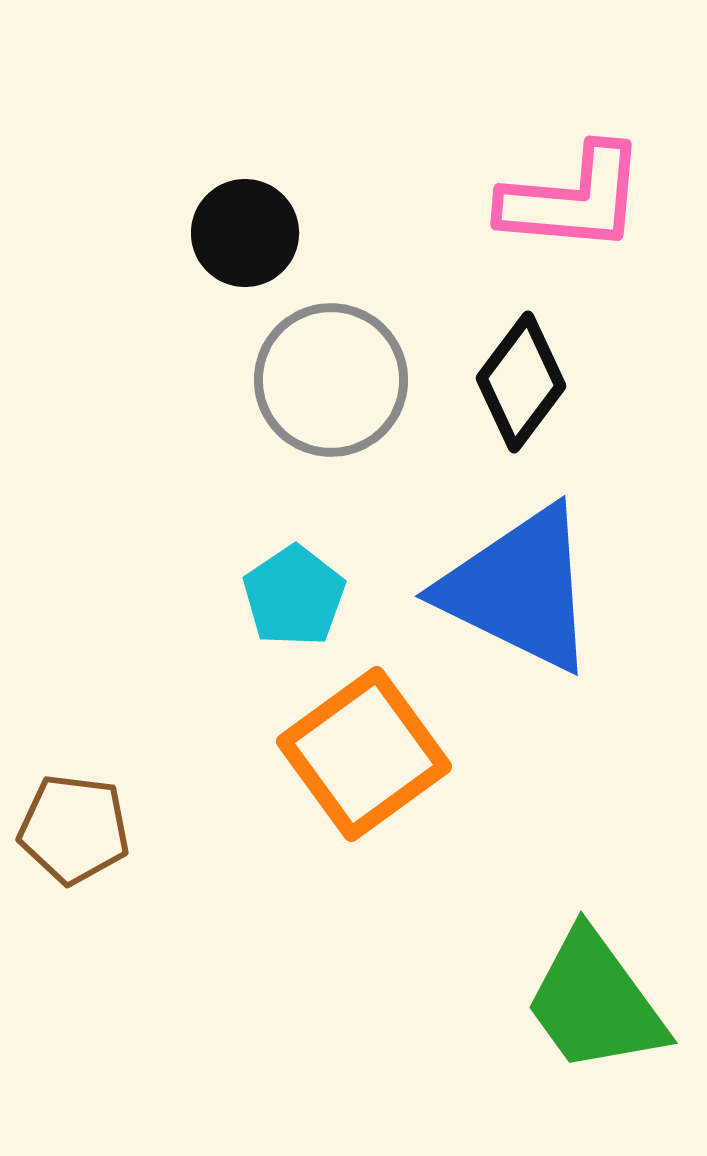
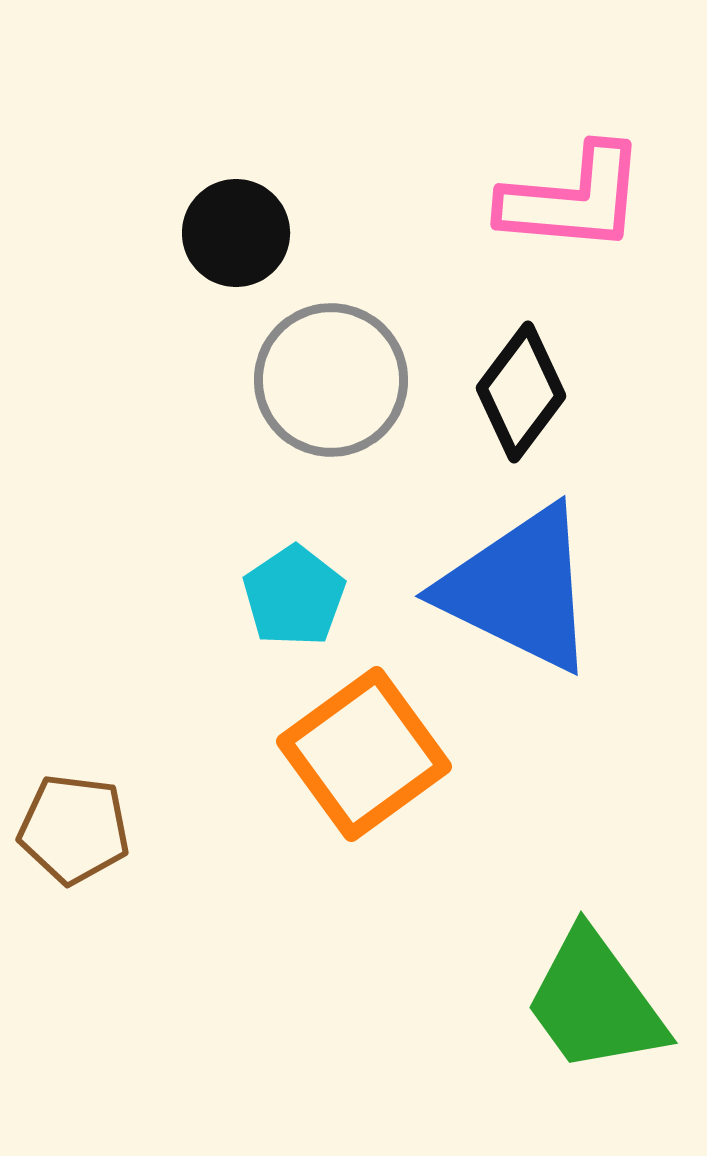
black circle: moved 9 px left
black diamond: moved 10 px down
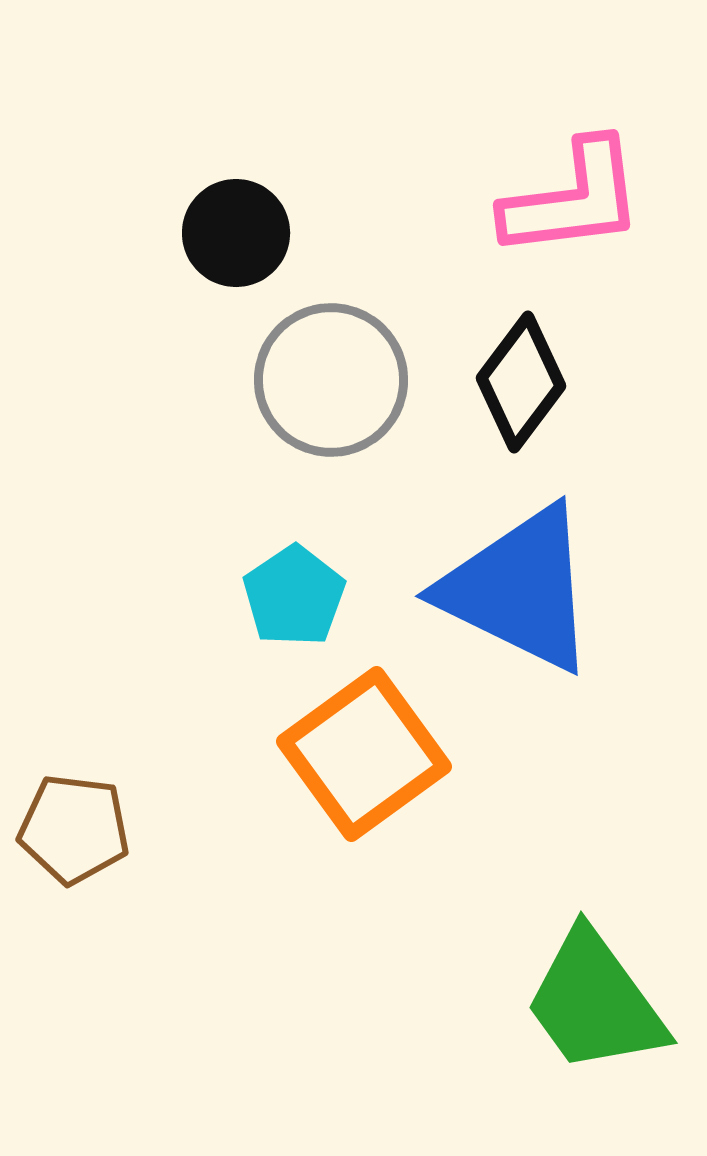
pink L-shape: rotated 12 degrees counterclockwise
black diamond: moved 10 px up
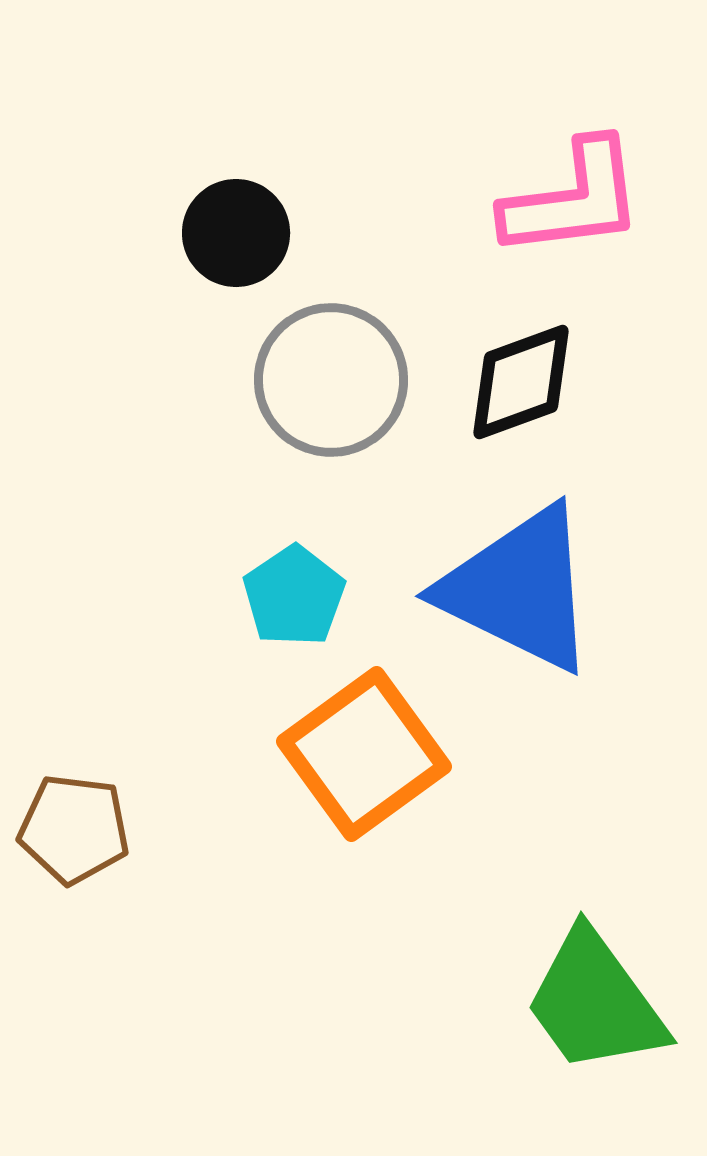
black diamond: rotated 33 degrees clockwise
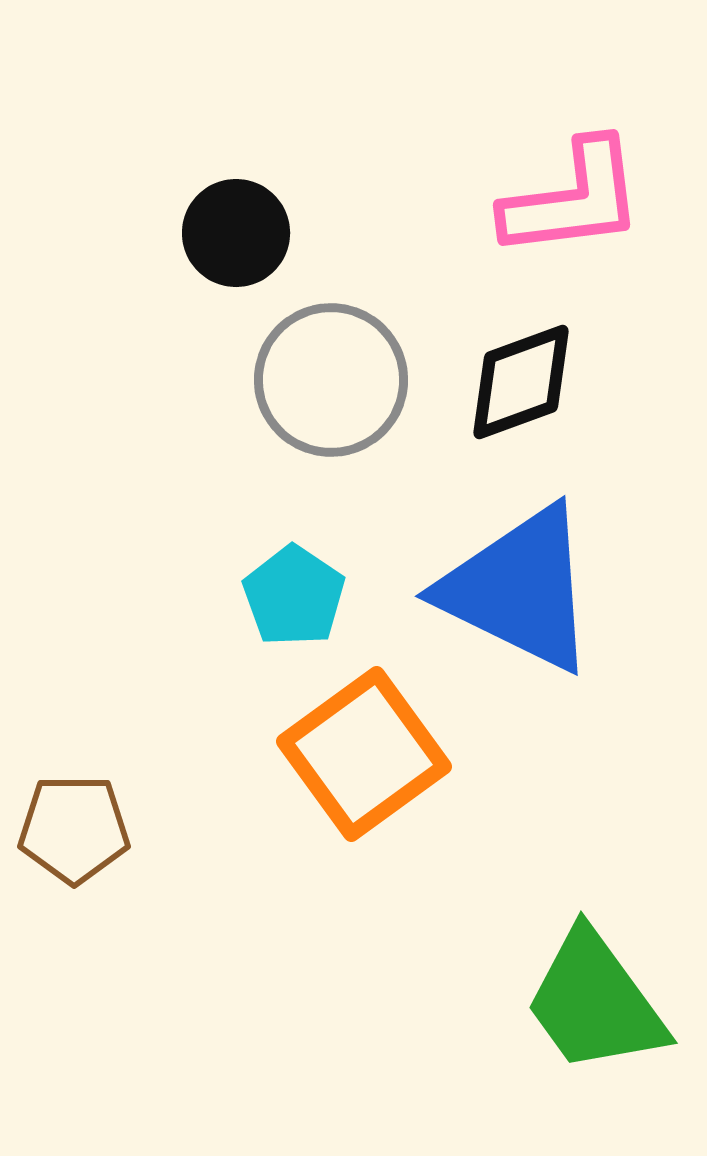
cyan pentagon: rotated 4 degrees counterclockwise
brown pentagon: rotated 7 degrees counterclockwise
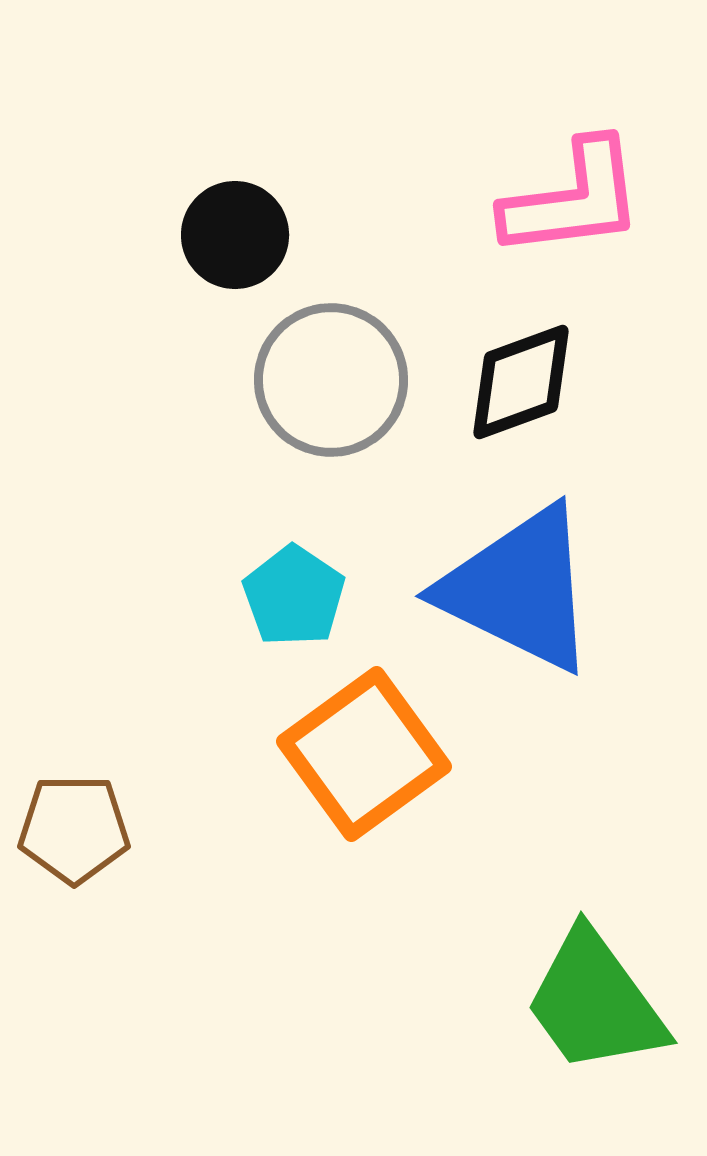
black circle: moved 1 px left, 2 px down
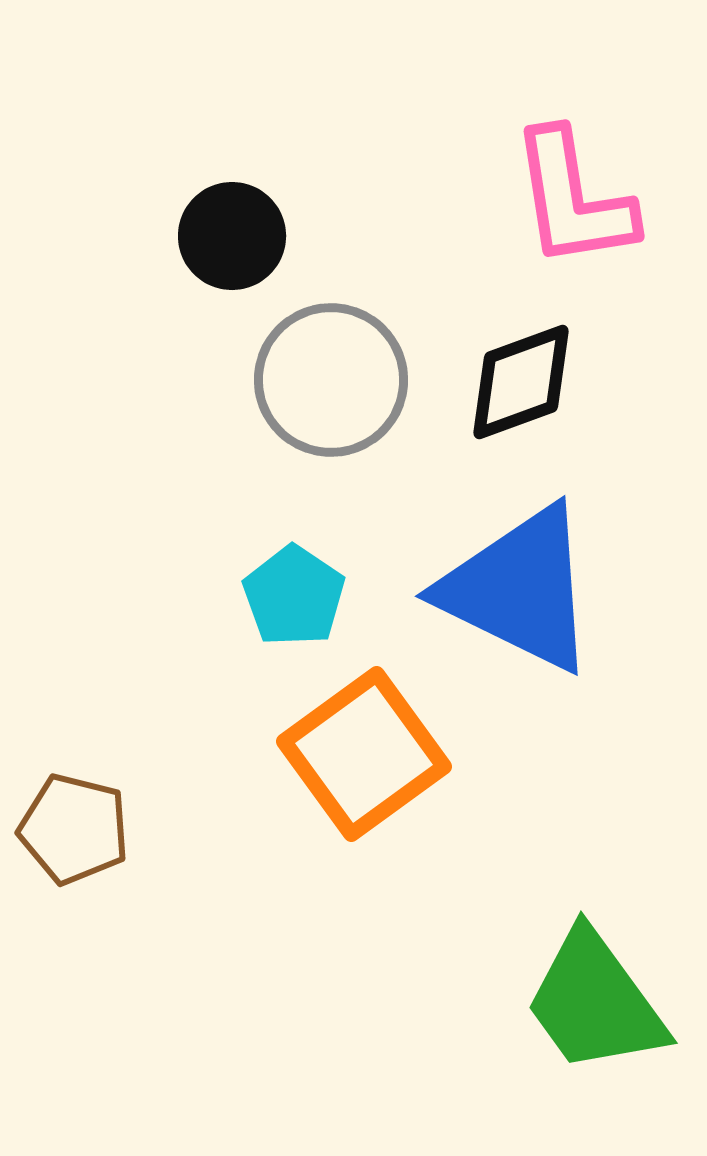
pink L-shape: rotated 88 degrees clockwise
black circle: moved 3 px left, 1 px down
brown pentagon: rotated 14 degrees clockwise
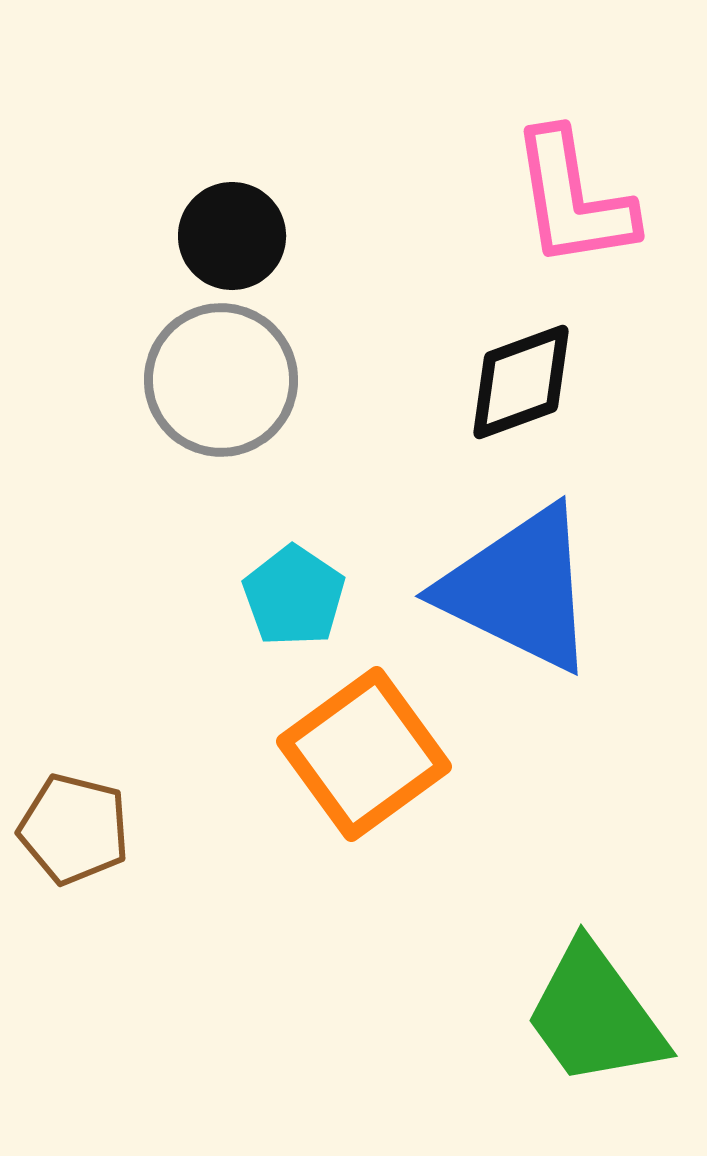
gray circle: moved 110 px left
green trapezoid: moved 13 px down
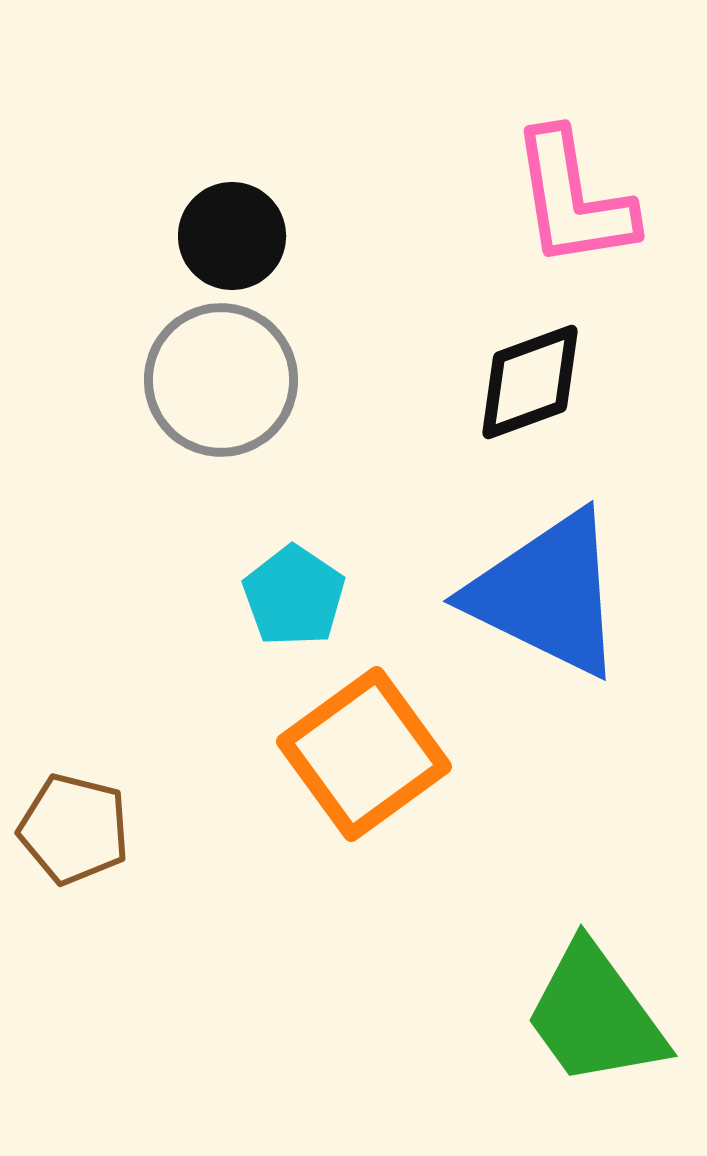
black diamond: moved 9 px right
blue triangle: moved 28 px right, 5 px down
